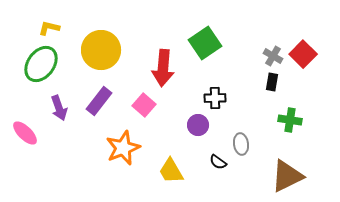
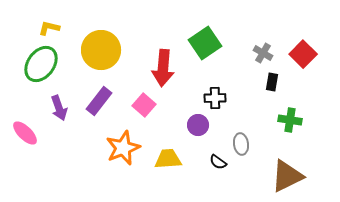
gray cross: moved 10 px left, 3 px up
yellow trapezoid: moved 3 px left, 12 px up; rotated 116 degrees clockwise
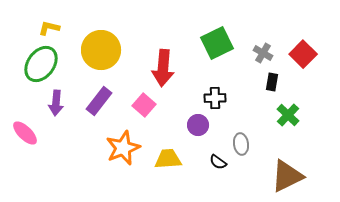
green square: moved 12 px right; rotated 8 degrees clockwise
purple arrow: moved 3 px left, 5 px up; rotated 25 degrees clockwise
green cross: moved 2 px left, 5 px up; rotated 35 degrees clockwise
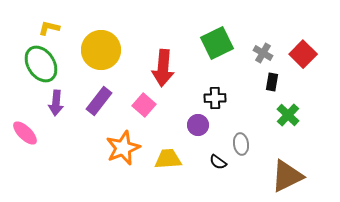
green ellipse: rotated 69 degrees counterclockwise
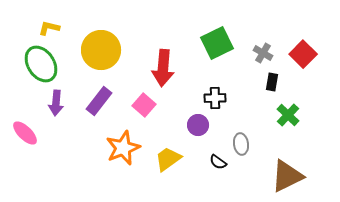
yellow trapezoid: rotated 32 degrees counterclockwise
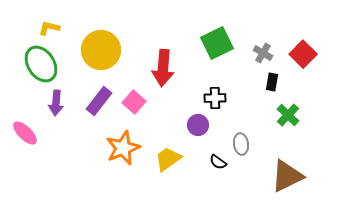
pink square: moved 10 px left, 3 px up
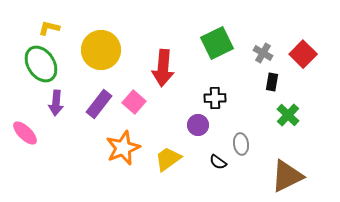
purple rectangle: moved 3 px down
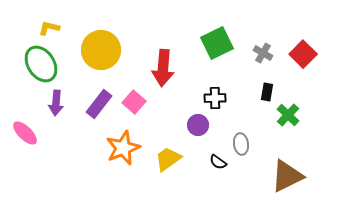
black rectangle: moved 5 px left, 10 px down
